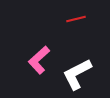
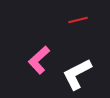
red line: moved 2 px right, 1 px down
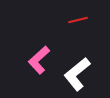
white L-shape: rotated 12 degrees counterclockwise
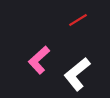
red line: rotated 18 degrees counterclockwise
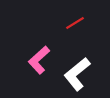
red line: moved 3 px left, 3 px down
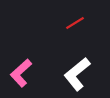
pink L-shape: moved 18 px left, 13 px down
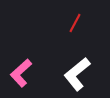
red line: rotated 30 degrees counterclockwise
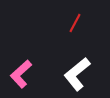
pink L-shape: moved 1 px down
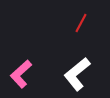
red line: moved 6 px right
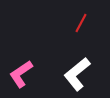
pink L-shape: rotated 8 degrees clockwise
